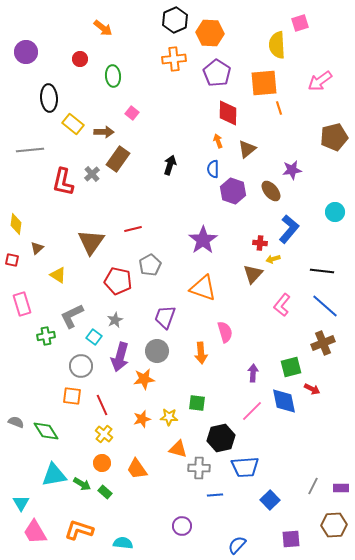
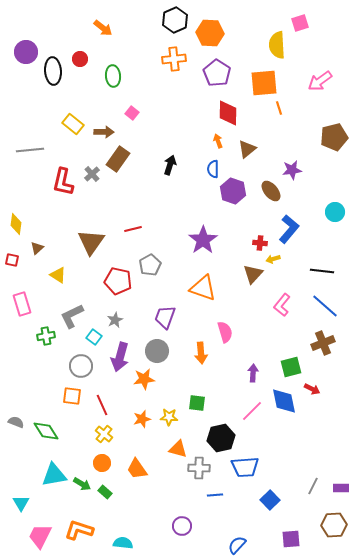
black ellipse at (49, 98): moved 4 px right, 27 px up
pink trapezoid at (35, 532): moved 5 px right, 4 px down; rotated 56 degrees clockwise
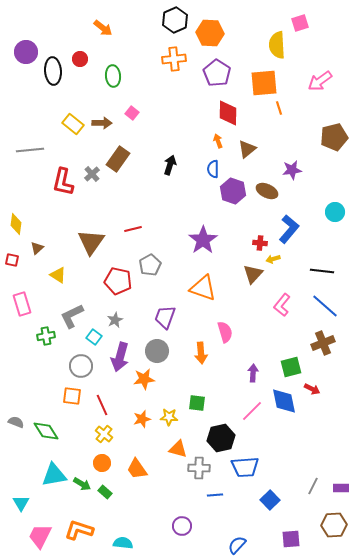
brown arrow at (104, 132): moved 2 px left, 9 px up
brown ellipse at (271, 191): moved 4 px left; rotated 25 degrees counterclockwise
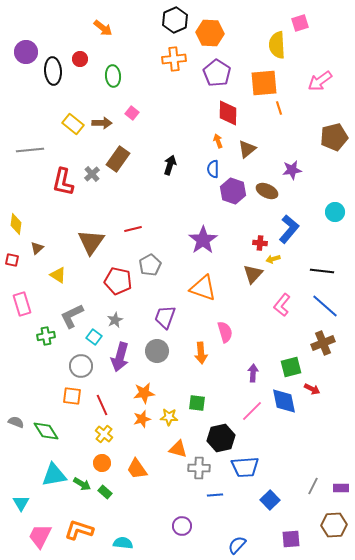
orange star at (144, 379): moved 14 px down
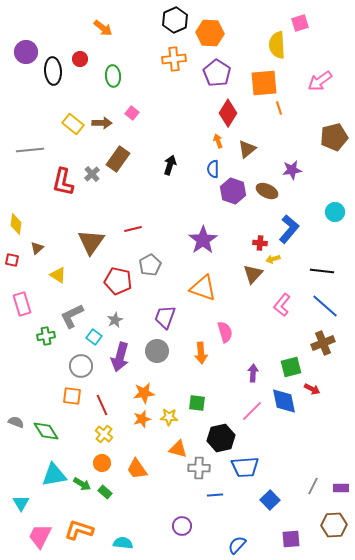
red diamond at (228, 113): rotated 32 degrees clockwise
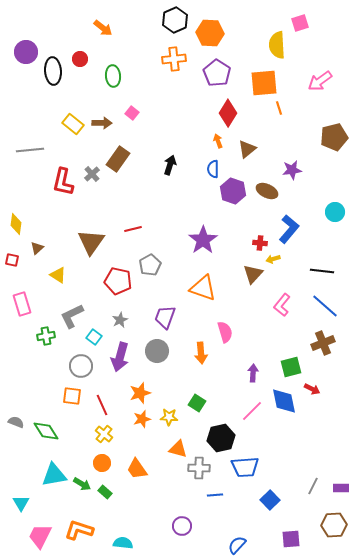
gray star at (115, 320): moved 5 px right
orange star at (144, 393): moved 4 px left; rotated 10 degrees counterclockwise
green square at (197, 403): rotated 24 degrees clockwise
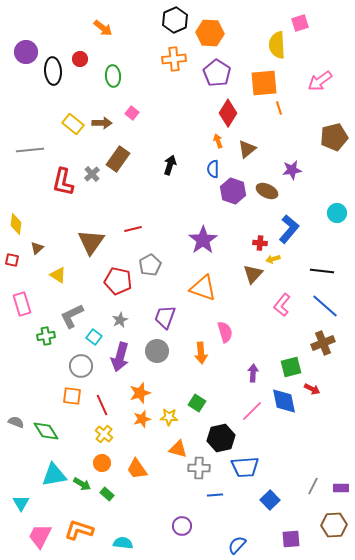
cyan circle at (335, 212): moved 2 px right, 1 px down
green rectangle at (105, 492): moved 2 px right, 2 px down
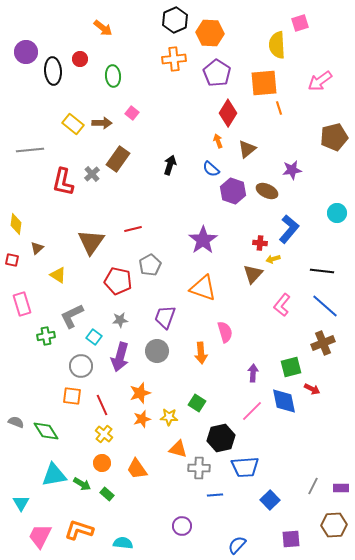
blue semicircle at (213, 169): moved 2 px left; rotated 48 degrees counterclockwise
gray star at (120, 320): rotated 21 degrees clockwise
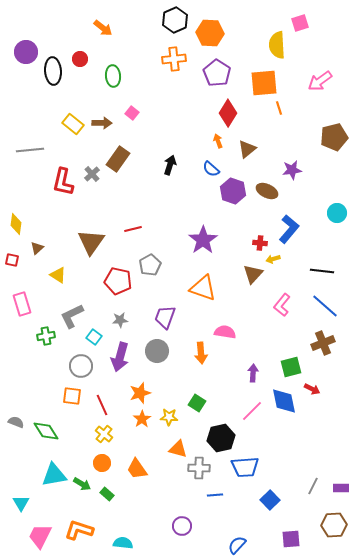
pink semicircle at (225, 332): rotated 65 degrees counterclockwise
orange star at (142, 419): rotated 18 degrees counterclockwise
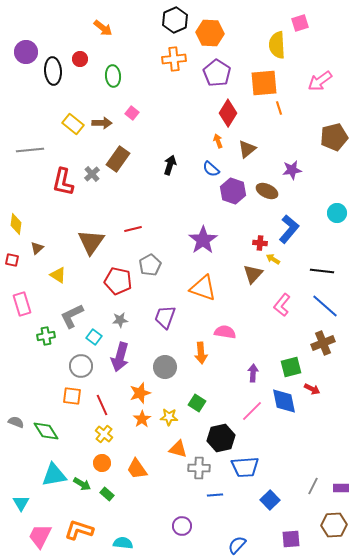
yellow arrow at (273, 259): rotated 48 degrees clockwise
gray circle at (157, 351): moved 8 px right, 16 px down
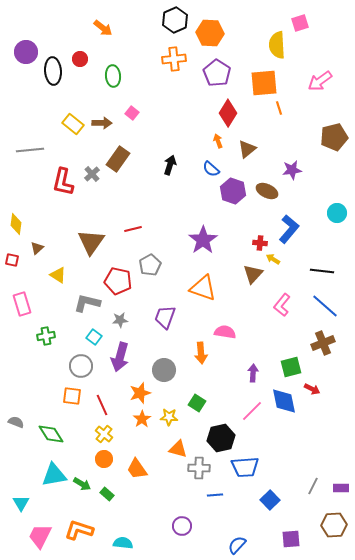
gray L-shape at (72, 316): moved 15 px right, 13 px up; rotated 40 degrees clockwise
gray circle at (165, 367): moved 1 px left, 3 px down
green diamond at (46, 431): moved 5 px right, 3 px down
orange circle at (102, 463): moved 2 px right, 4 px up
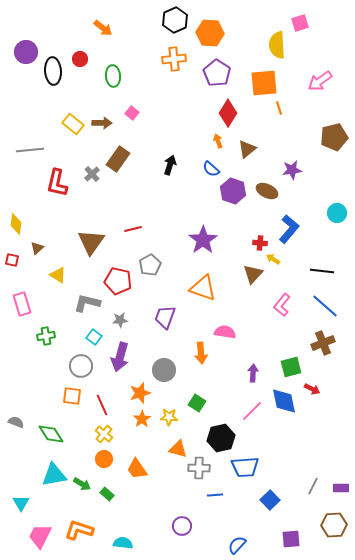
red L-shape at (63, 182): moved 6 px left, 1 px down
